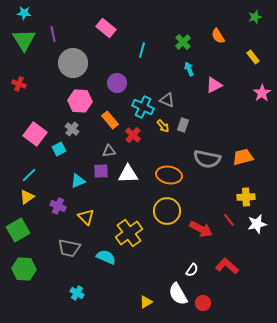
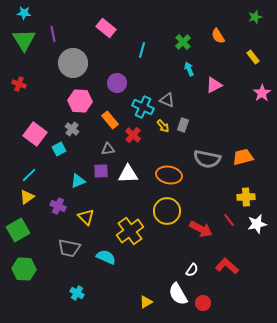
gray triangle at (109, 151): moved 1 px left, 2 px up
yellow cross at (129, 233): moved 1 px right, 2 px up
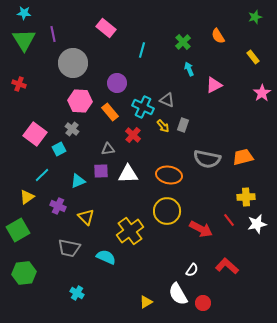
orange rectangle at (110, 120): moved 8 px up
cyan line at (29, 175): moved 13 px right
green hexagon at (24, 269): moved 4 px down; rotated 10 degrees counterclockwise
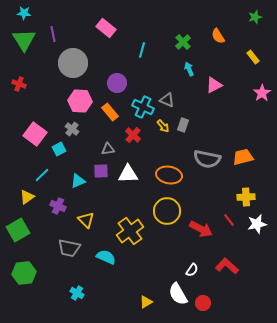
yellow triangle at (86, 217): moved 3 px down
